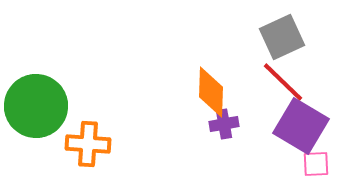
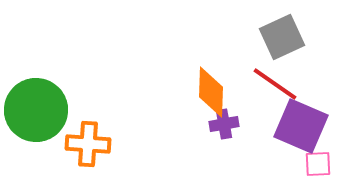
red line: moved 8 px left, 2 px down; rotated 9 degrees counterclockwise
green circle: moved 4 px down
purple square: rotated 8 degrees counterclockwise
pink square: moved 2 px right
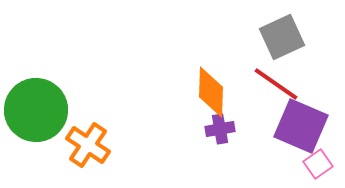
red line: moved 1 px right
purple cross: moved 4 px left, 5 px down
orange cross: moved 1 px down; rotated 30 degrees clockwise
pink square: rotated 32 degrees counterclockwise
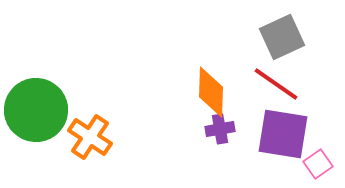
purple square: moved 18 px left, 8 px down; rotated 14 degrees counterclockwise
orange cross: moved 2 px right, 8 px up
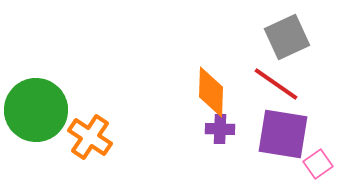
gray square: moved 5 px right
purple cross: rotated 12 degrees clockwise
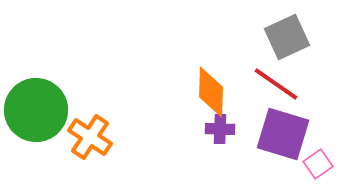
purple square: rotated 8 degrees clockwise
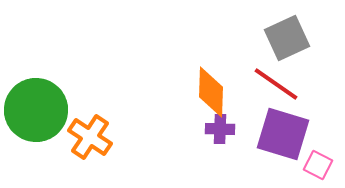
gray square: moved 1 px down
pink square: moved 1 px down; rotated 28 degrees counterclockwise
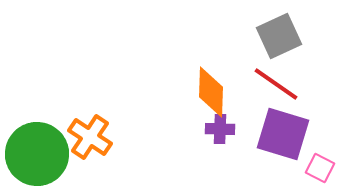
gray square: moved 8 px left, 2 px up
green circle: moved 1 px right, 44 px down
pink square: moved 2 px right, 3 px down
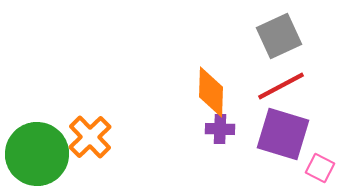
red line: moved 5 px right, 2 px down; rotated 63 degrees counterclockwise
orange cross: rotated 12 degrees clockwise
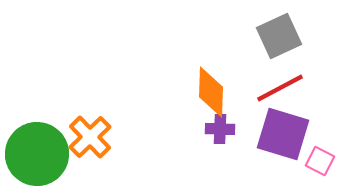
red line: moved 1 px left, 2 px down
pink square: moved 7 px up
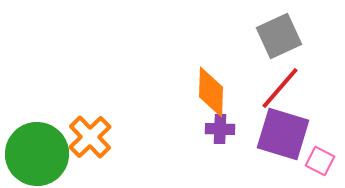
red line: rotated 21 degrees counterclockwise
